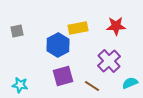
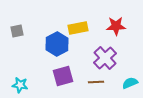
blue hexagon: moved 1 px left, 1 px up
purple cross: moved 4 px left, 3 px up
brown line: moved 4 px right, 4 px up; rotated 35 degrees counterclockwise
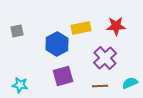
yellow rectangle: moved 3 px right
brown line: moved 4 px right, 4 px down
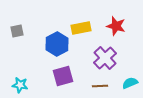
red star: rotated 18 degrees clockwise
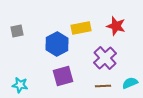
brown line: moved 3 px right
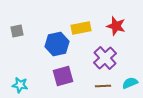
blue hexagon: rotated 15 degrees clockwise
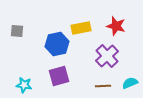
gray square: rotated 16 degrees clockwise
purple cross: moved 2 px right, 2 px up
purple square: moved 4 px left
cyan star: moved 4 px right
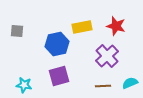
yellow rectangle: moved 1 px right, 1 px up
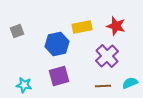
gray square: rotated 24 degrees counterclockwise
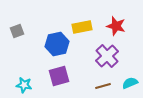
brown line: rotated 14 degrees counterclockwise
